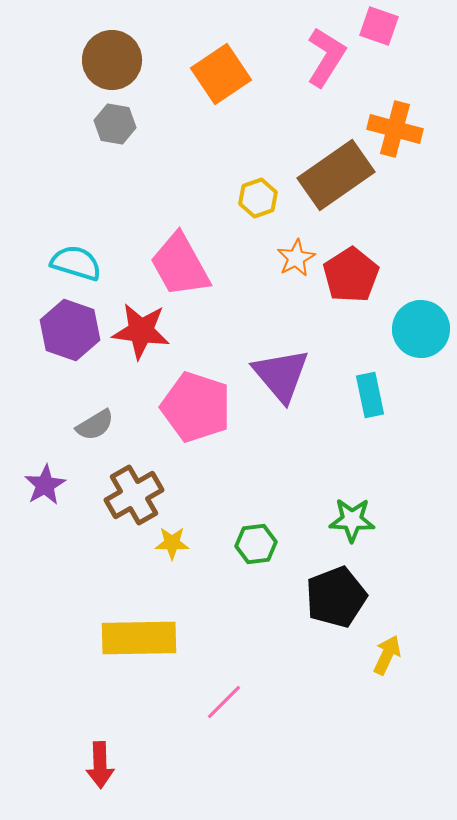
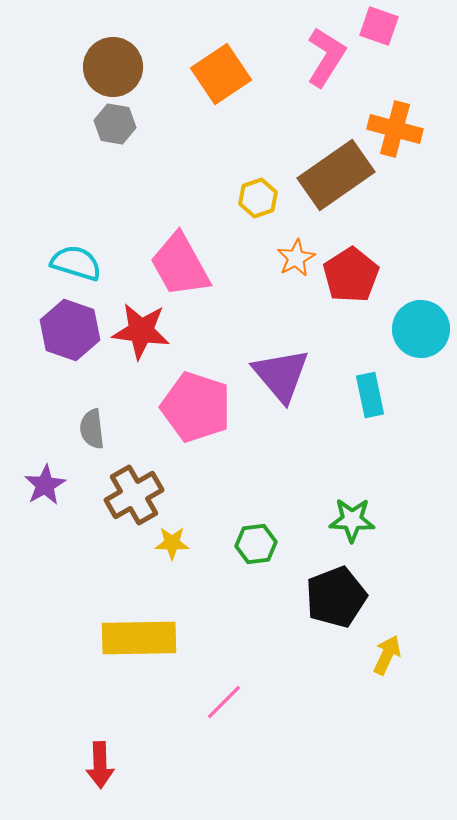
brown circle: moved 1 px right, 7 px down
gray semicircle: moved 3 px left, 4 px down; rotated 114 degrees clockwise
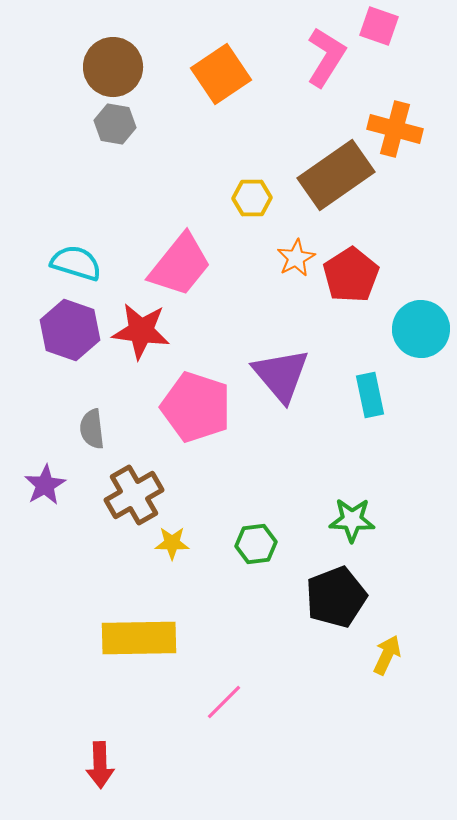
yellow hexagon: moved 6 px left; rotated 18 degrees clockwise
pink trapezoid: rotated 112 degrees counterclockwise
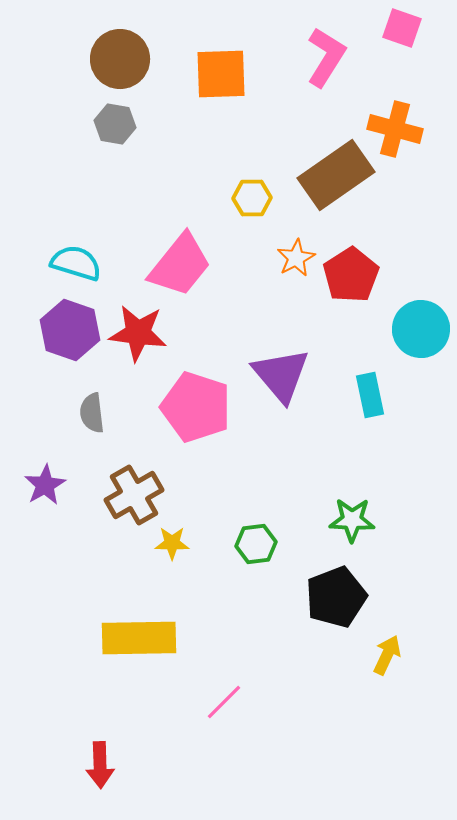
pink square: moved 23 px right, 2 px down
brown circle: moved 7 px right, 8 px up
orange square: rotated 32 degrees clockwise
red star: moved 3 px left, 2 px down
gray semicircle: moved 16 px up
